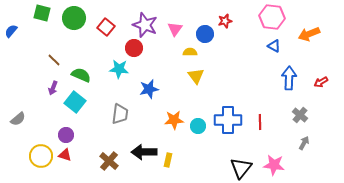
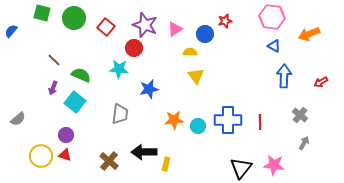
pink triangle: rotated 21 degrees clockwise
blue arrow: moved 5 px left, 2 px up
yellow rectangle: moved 2 px left, 4 px down
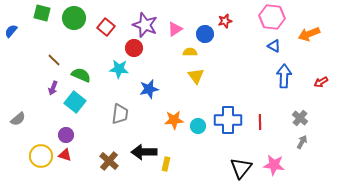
gray cross: moved 3 px down
gray arrow: moved 2 px left, 1 px up
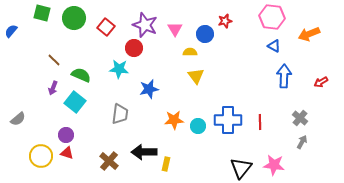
pink triangle: rotated 28 degrees counterclockwise
red triangle: moved 2 px right, 2 px up
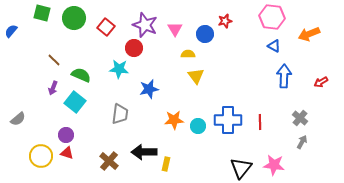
yellow semicircle: moved 2 px left, 2 px down
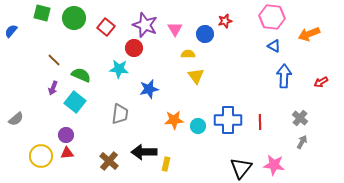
gray semicircle: moved 2 px left
red triangle: rotated 24 degrees counterclockwise
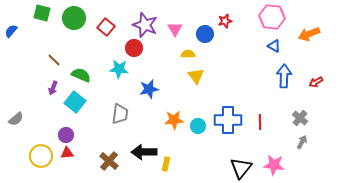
red arrow: moved 5 px left
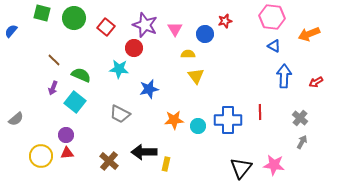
gray trapezoid: rotated 110 degrees clockwise
red line: moved 10 px up
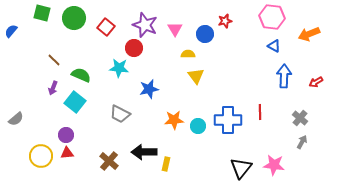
cyan star: moved 1 px up
